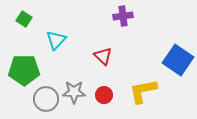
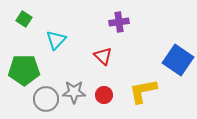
purple cross: moved 4 px left, 6 px down
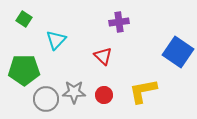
blue square: moved 8 px up
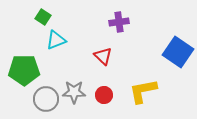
green square: moved 19 px right, 2 px up
cyan triangle: rotated 25 degrees clockwise
